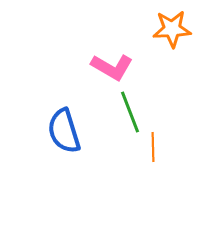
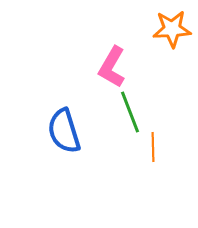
pink L-shape: rotated 90 degrees clockwise
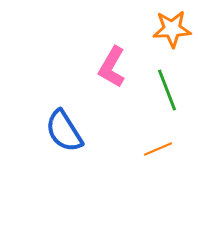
green line: moved 37 px right, 22 px up
blue semicircle: rotated 15 degrees counterclockwise
orange line: moved 5 px right, 2 px down; rotated 68 degrees clockwise
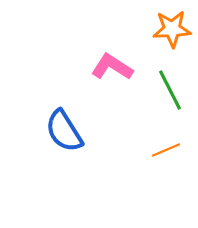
pink L-shape: rotated 93 degrees clockwise
green line: moved 3 px right; rotated 6 degrees counterclockwise
orange line: moved 8 px right, 1 px down
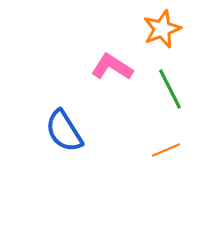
orange star: moved 10 px left; rotated 18 degrees counterclockwise
green line: moved 1 px up
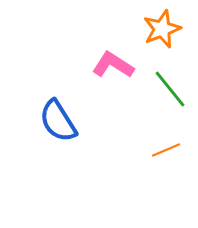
pink L-shape: moved 1 px right, 2 px up
green line: rotated 12 degrees counterclockwise
blue semicircle: moved 6 px left, 10 px up
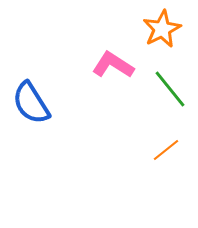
orange star: rotated 6 degrees counterclockwise
blue semicircle: moved 27 px left, 18 px up
orange line: rotated 16 degrees counterclockwise
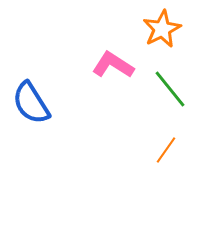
orange line: rotated 16 degrees counterclockwise
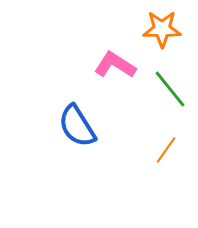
orange star: rotated 27 degrees clockwise
pink L-shape: moved 2 px right
blue semicircle: moved 46 px right, 23 px down
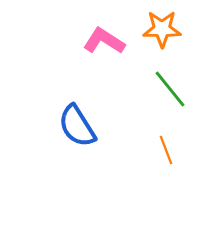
pink L-shape: moved 11 px left, 24 px up
orange line: rotated 56 degrees counterclockwise
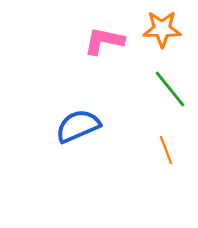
pink L-shape: rotated 21 degrees counterclockwise
blue semicircle: moved 1 px right; rotated 99 degrees clockwise
